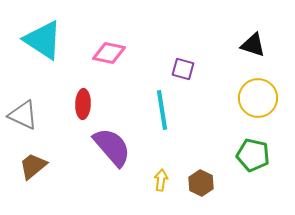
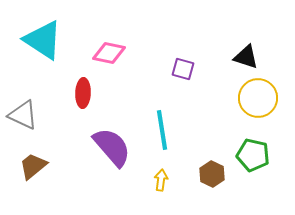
black triangle: moved 7 px left, 12 px down
red ellipse: moved 11 px up
cyan line: moved 20 px down
brown hexagon: moved 11 px right, 9 px up
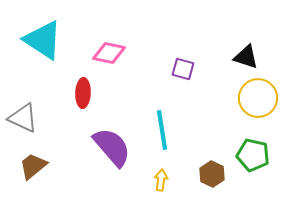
gray triangle: moved 3 px down
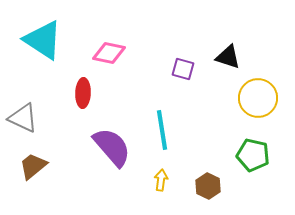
black triangle: moved 18 px left
brown hexagon: moved 4 px left, 12 px down
